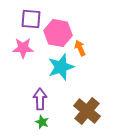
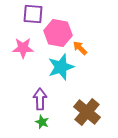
purple square: moved 2 px right, 5 px up
orange arrow: rotated 21 degrees counterclockwise
brown cross: moved 1 px down
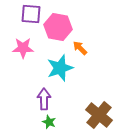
purple square: moved 2 px left
pink hexagon: moved 6 px up
cyan star: moved 1 px left, 1 px down
purple arrow: moved 4 px right
brown cross: moved 12 px right, 3 px down
green star: moved 7 px right
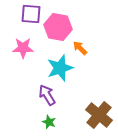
purple arrow: moved 3 px right, 4 px up; rotated 30 degrees counterclockwise
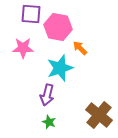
purple arrow: rotated 135 degrees counterclockwise
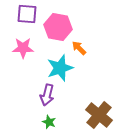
purple square: moved 4 px left
orange arrow: moved 1 px left
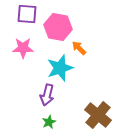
brown cross: moved 1 px left
green star: rotated 24 degrees clockwise
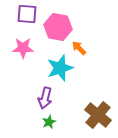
purple arrow: moved 2 px left, 3 px down
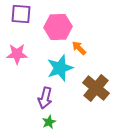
purple square: moved 6 px left
pink hexagon: rotated 12 degrees counterclockwise
pink star: moved 6 px left, 6 px down
brown cross: moved 2 px left, 27 px up
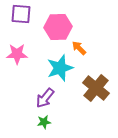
purple arrow: rotated 25 degrees clockwise
green star: moved 5 px left; rotated 16 degrees clockwise
